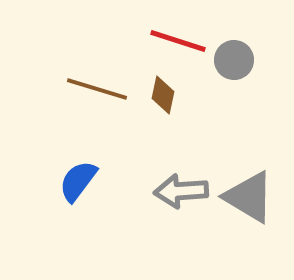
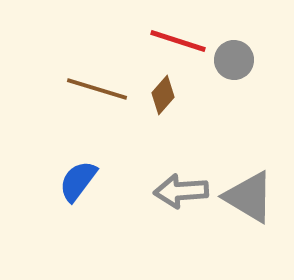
brown diamond: rotated 30 degrees clockwise
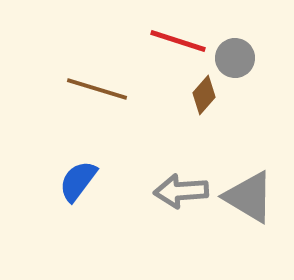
gray circle: moved 1 px right, 2 px up
brown diamond: moved 41 px right
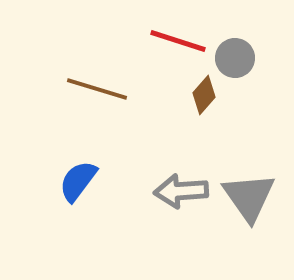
gray triangle: rotated 24 degrees clockwise
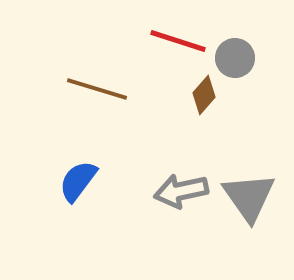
gray arrow: rotated 8 degrees counterclockwise
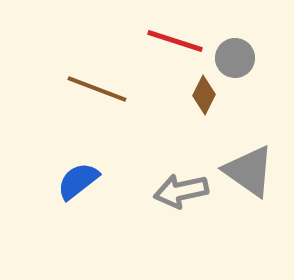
red line: moved 3 px left
brown line: rotated 4 degrees clockwise
brown diamond: rotated 15 degrees counterclockwise
blue semicircle: rotated 15 degrees clockwise
gray triangle: moved 26 px up; rotated 20 degrees counterclockwise
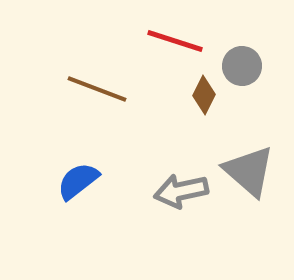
gray circle: moved 7 px right, 8 px down
gray triangle: rotated 6 degrees clockwise
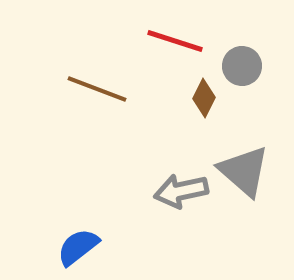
brown diamond: moved 3 px down
gray triangle: moved 5 px left
blue semicircle: moved 66 px down
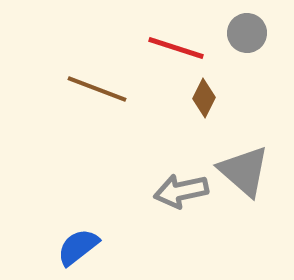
red line: moved 1 px right, 7 px down
gray circle: moved 5 px right, 33 px up
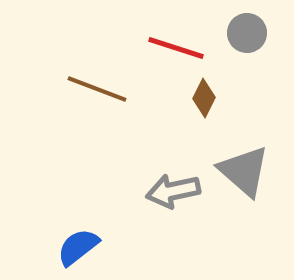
gray arrow: moved 8 px left
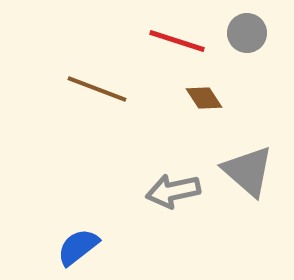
red line: moved 1 px right, 7 px up
brown diamond: rotated 60 degrees counterclockwise
gray triangle: moved 4 px right
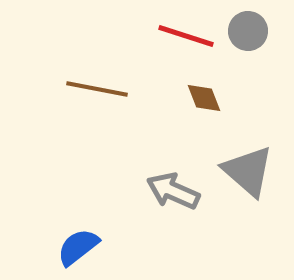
gray circle: moved 1 px right, 2 px up
red line: moved 9 px right, 5 px up
brown line: rotated 10 degrees counterclockwise
brown diamond: rotated 12 degrees clockwise
gray arrow: rotated 36 degrees clockwise
